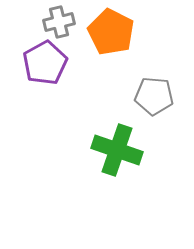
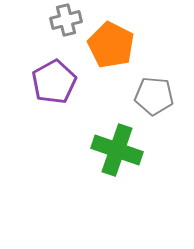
gray cross: moved 7 px right, 2 px up
orange pentagon: moved 13 px down
purple pentagon: moved 9 px right, 19 px down
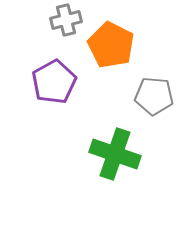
green cross: moved 2 px left, 4 px down
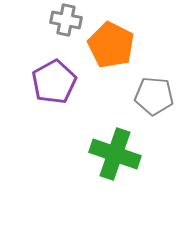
gray cross: rotated 24 degrees clockwise
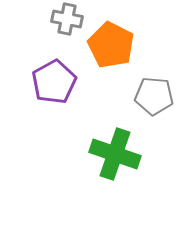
gray cross: moved 1 px right, 1 px up
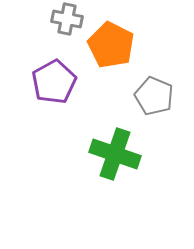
gray pentagon: rotated 18 degrees clockwise
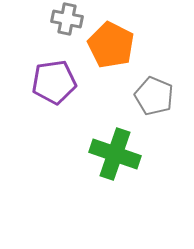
purple pentagon: rotated 21 degrees clockwise
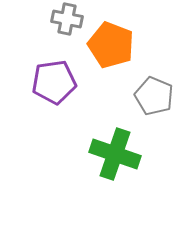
orange pentagon: rotated 6 degrees counterclockwise
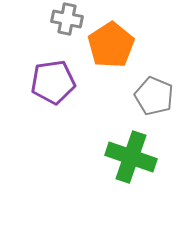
orange pentagon: rotated 18 degrees clockwise
purple pentagon: moved 1 px left
green cross: moved 16 px right, 3 px down
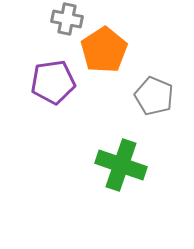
orange pentagon: moved 7 px left, 5 px down
green cross: moved 10 px left, 8 px down
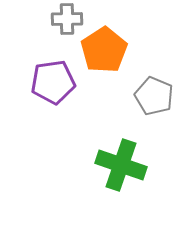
gray cross: rotated 12 degrees counterclockwise
